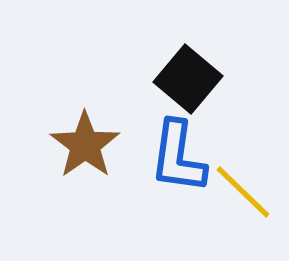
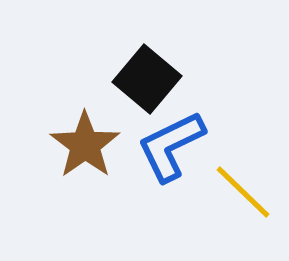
black square: moved 41 px left
blue L-shape: moved 7 px left, 11 px up; rotated 56 degrees clockwise
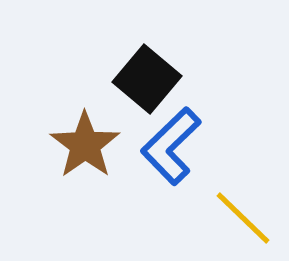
blue L-shape: rotated 18 degrees counterclockwise
yellow line: moved 26 px down
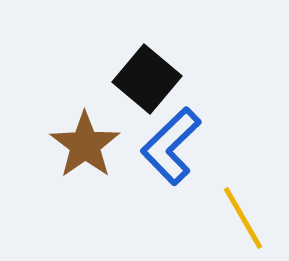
yellow line: rotated 16 degrees clockwise
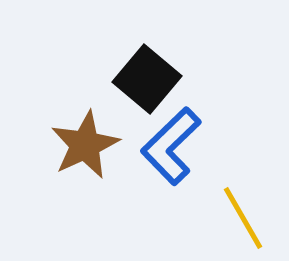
brown star: rotated 10 degrees clockwise
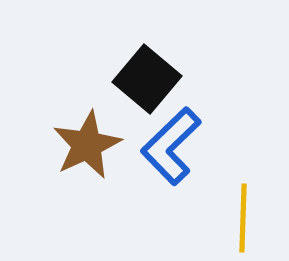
brown star: moved 2 px right
yellow line: rotated 32 degrees clockwise
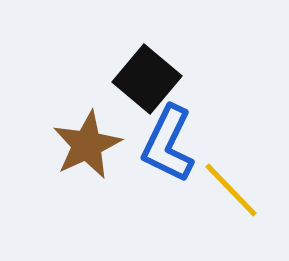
blue L-shape: moved 3 px left, 2 px up; rotated 20 degrees counterclockwise
yellow line: moved 12 px left, 28 px up; rotated 46 degrees counterclockwise
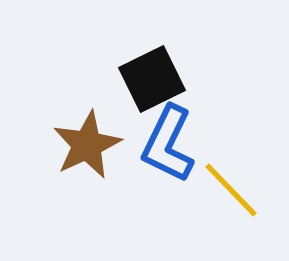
black square: moved 5 px right; rotated 24 degrees clockwise
